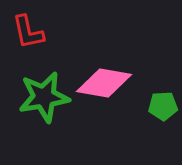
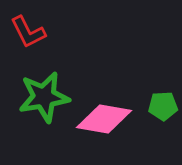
red L-shape: rotated 15 degrees counterclockwise
pink diamond: moved 36 px down
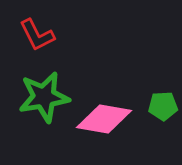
red L-shape: moved 9 px right, 3 px down
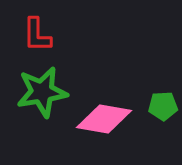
red L-shape: rotated 27 degrees clockwise
green star: moved 2 px left, 5 px up
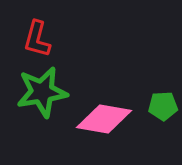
red L-shape: moved 4 px down; rotated 15 degrees clockwise
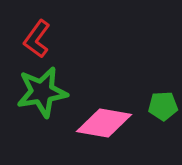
red L-shape: rotated 21 degrees clockwise
pink diamond: moved 4 px down
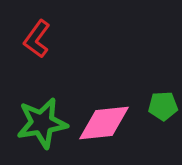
green star: moved 31 px down
pink diamond: rotated 16 degrees counterclockwise
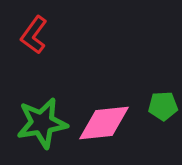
red L-shape: moved 3 px left, 4 px up
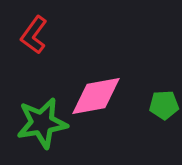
green pentagon: moved 1 px right, 1 px up
pink diamond: moved 8 px left, 27 px up; rotated 4 degrees counterclockwise
